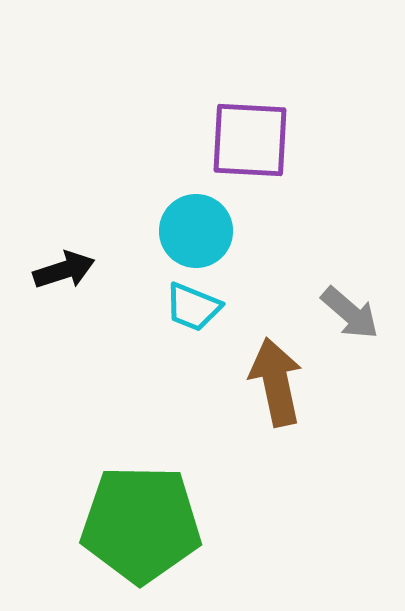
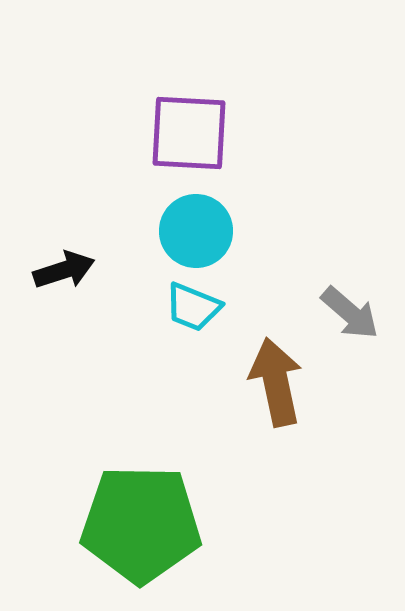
purple square: moved 61 px left, 7 px up
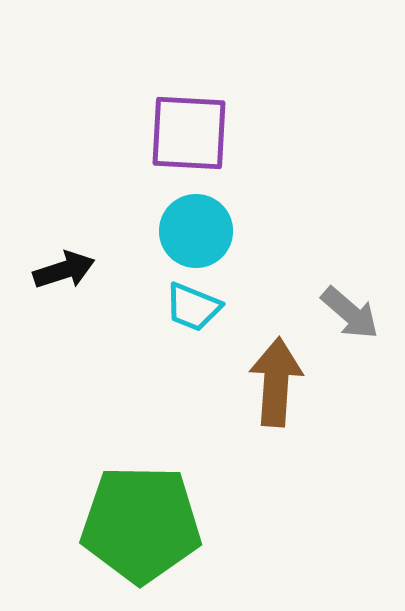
brown arrow: rotated 16 degrees clockwise
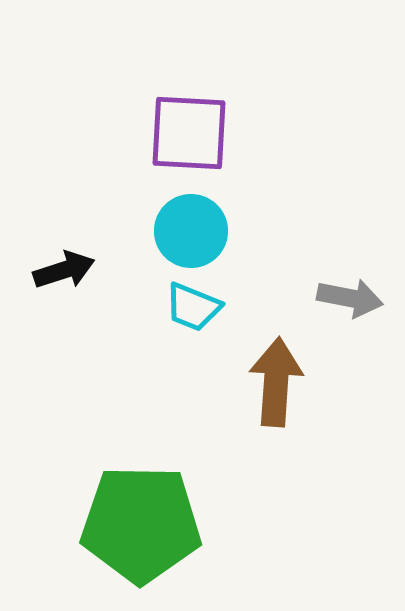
cyan circle: moved 5 px left
gray arrow: moved 15 px up; rotated 30 degrees counterclockwise
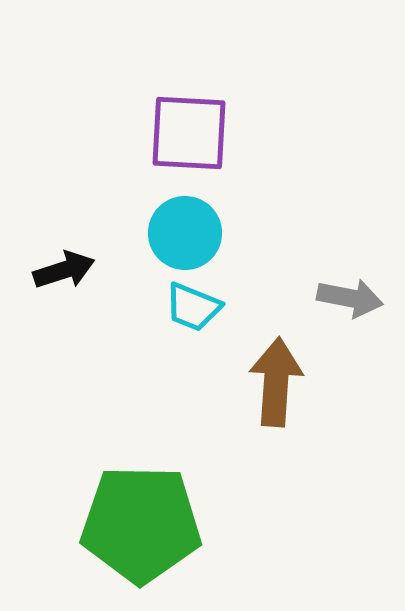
cyan circle: moved 6 px left, 2 px down
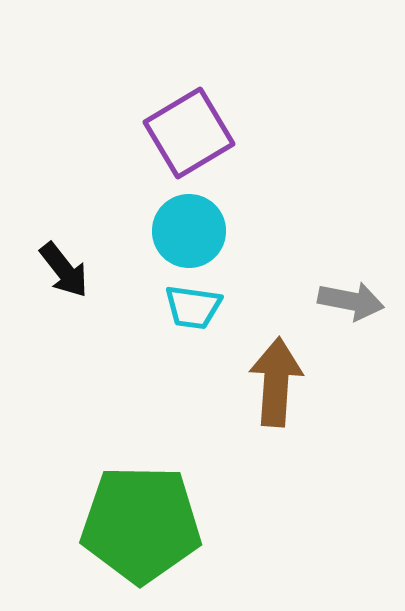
purple square: rotated 34 degrees counterclockwise
cyan circle: moved 4 px right, 2 px up
black arrow: rotated 70 degrees clockwise
gray arrow: moved 1 px right, 3 px down
cyan trapezoid: rotated 14 degrees counterclockwise
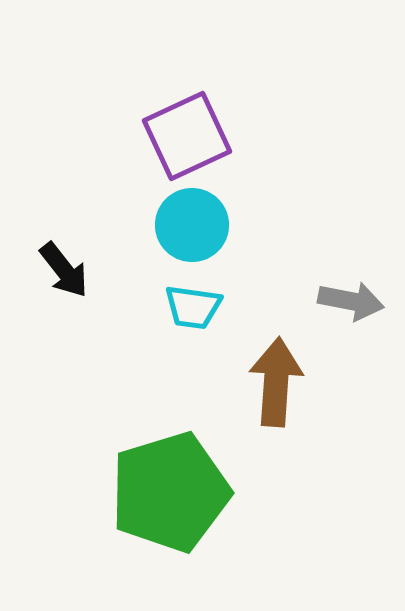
purple square: moved 2 px left, 3 px down; rotated 6 degrees clockwise
cyan circle: moved 3 px right, 6 px up
green pentagon: moved 29 px right, 32 px up; rotated 18 degrees counterclockwise
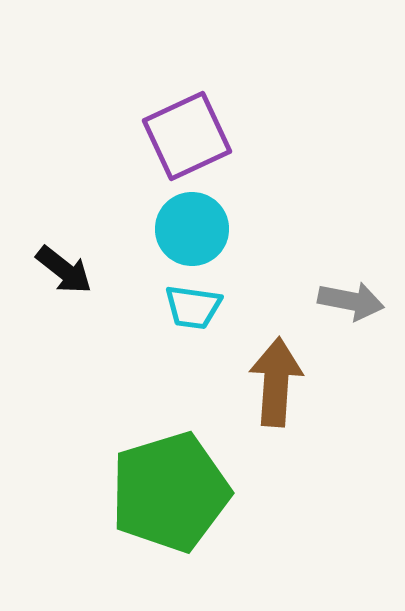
cyan circle: moved 4 px down
black arrow: rotated 14 degrees counterclockwise
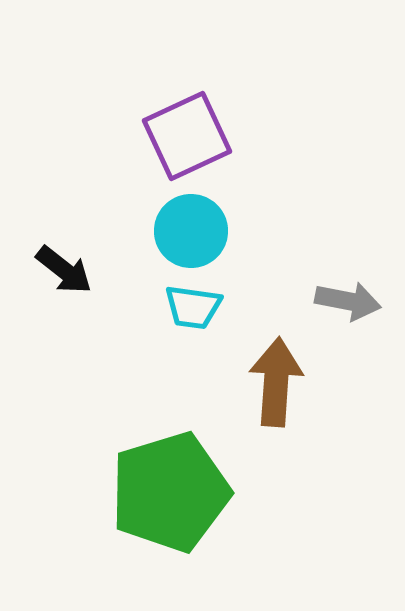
cyan circle: moved 1 px left, 2 px down
gray arrow: moved 3 px left
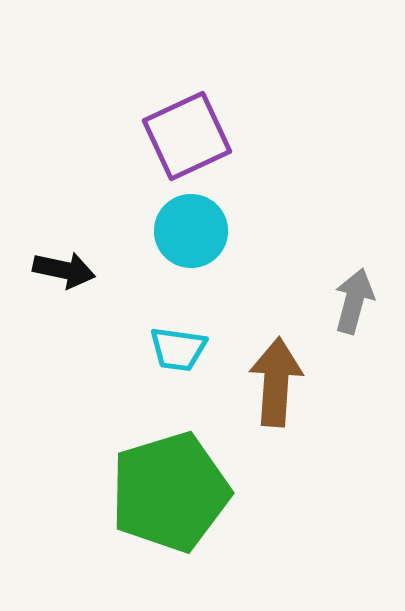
black arrow: rotated 26 degrees counterclockwise
gray arrow: moved 6 px right; rotated 86 degrees counterclockwise
cyan trapezoid: moved 15 px left, 42 px down
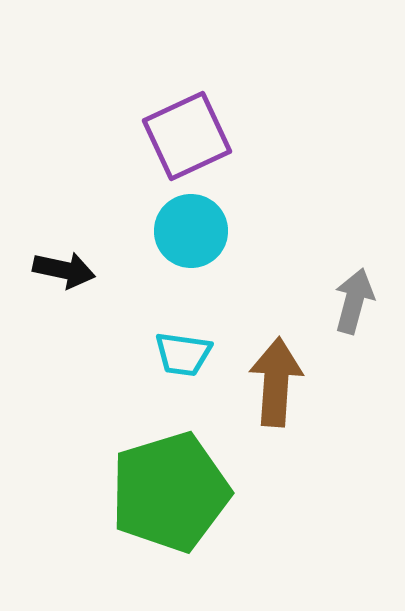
cyan trapezoid: moved 5 px right, 5 px down
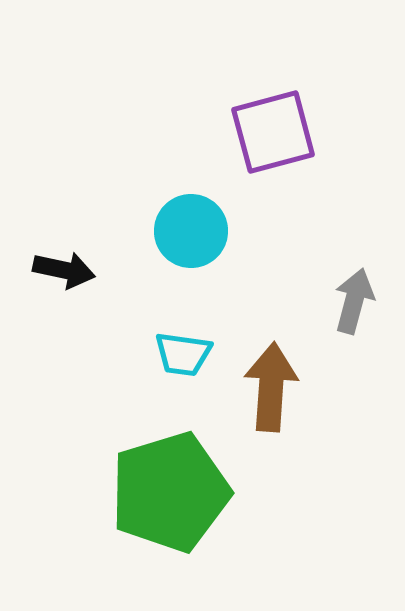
purple square: moved 86 px right, 4 px up; rotated 10 degrees clockwise
brown arrow: moved 5 px left, 5 px down
